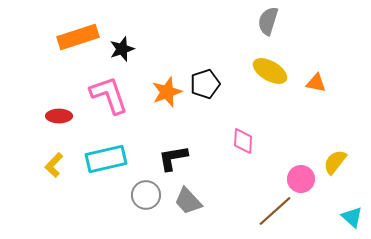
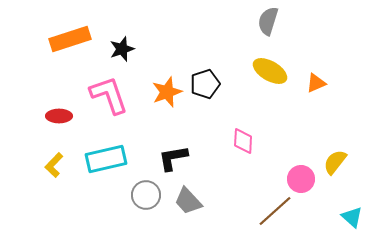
orange rectangle: moved 8 px left, 2 px down
orange triangle: rotated 35 degrees counterclockwise
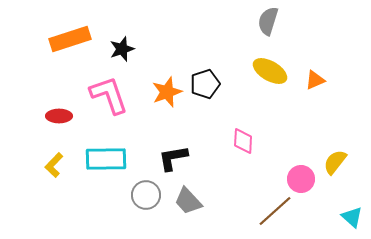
orange triangle: moved 1 px left, 3 px up
cyan rectangle: rotated 12 degrees clockwise
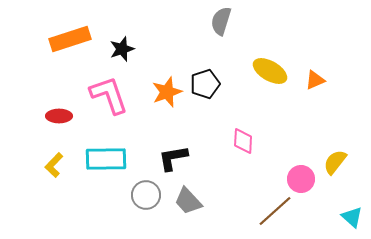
gray semicircle: moved 47 px left
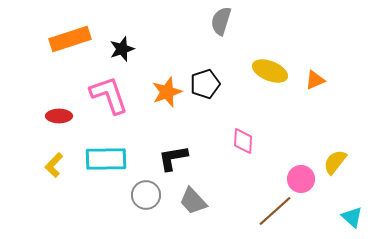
yellow ellipse: rotated 8 degrees counterclockwise
gray trapezoid: moved 5 px right
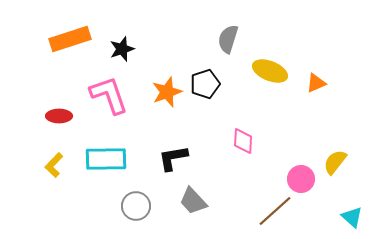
gray semicircle: moved 7 px right, 18 px down
orange triangle: moved 1 px right, 3 px down
gray circle: moved 10 px left, 11 px down
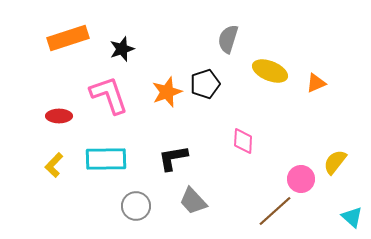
orange rectangle: moved 2 px left, 1 px up
